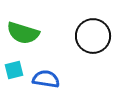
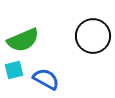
green semicircle: moved 7 px down; rotated 40 degrees counterclockwise
blue semicircle: rotated 20 degrees clockwise
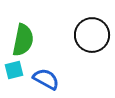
black circle: moved 1 px left, 1 px up
green semicircle: rotated 56 degrees counterclockwise
